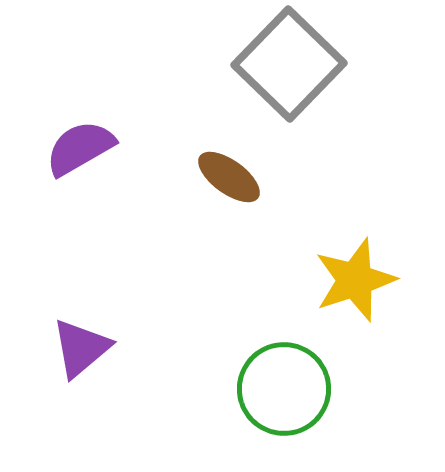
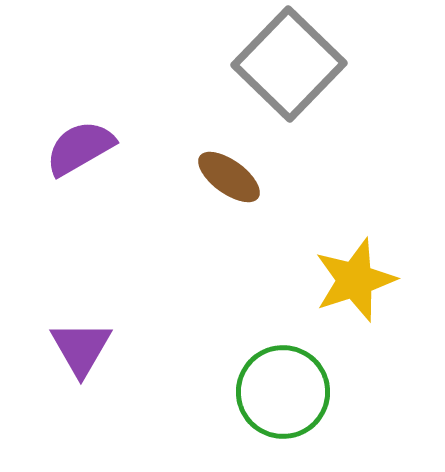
purple triangle: rotated 20 degrees counterclockwise
green circle: moved 1 px left, 3 px down
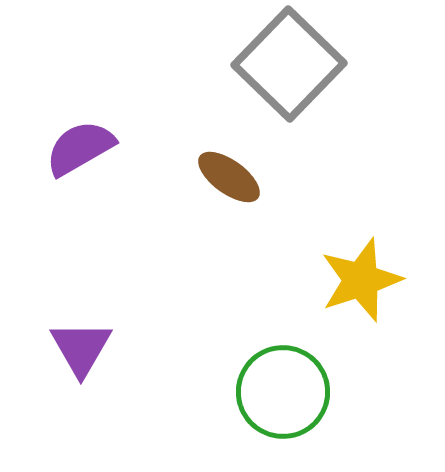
yellow star: moved 6 px right
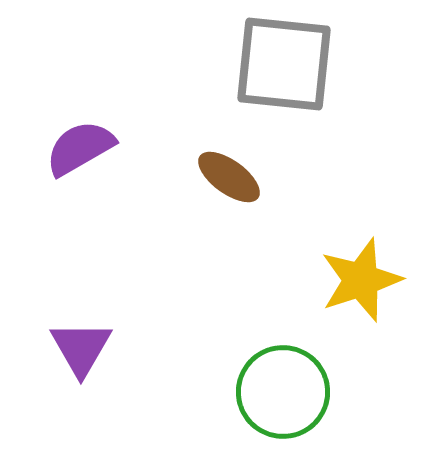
gray square: moved 5 px left; rotated 38 degrees counterclockwise
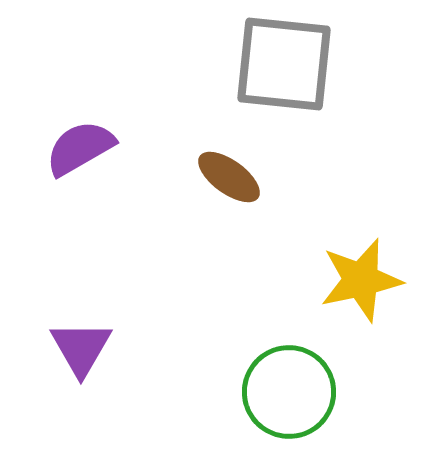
yellow star: rotated 6 degrees clockwise
green circle: moved 6 px right
